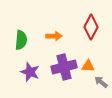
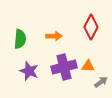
green semicircle: moved 1 px left, 1 px up
purple star: moved 1 px left, 1 px up
gray arrow: rotated 104 degrees clockwise
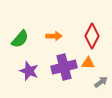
red diamond: moved 1 px right, 9 px down
green semicircle: rotated 36 degrees clockwise
orange triangle: moved 3 px up
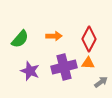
red diamond: moved 3 px left, 3 px down
purple star: moved 1 px right
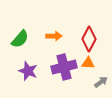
purple star: moved 2 px left
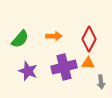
gray arrow: rotated 120 degrees clockwise
